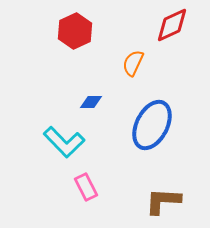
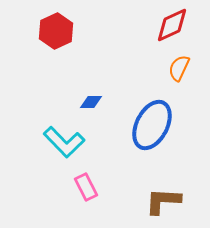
red hexagon: moved 19 px left
orange semicircle: moved 46 px right, 5 px down
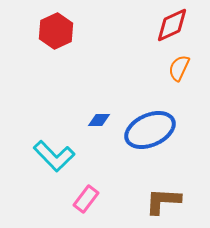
blue diamond: moved 8 px right, 18 px down
blue ellipse: moved 2 px left, 5 px down; rotated 39 degrees clockwise
cyan L-shape: moved 10 px left, 14 px down
pink rectangle: moved 12 px down; rotated 64 degrees clockwise
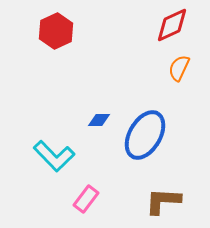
blue ellipse: moved 5 px left, 5 px down; rotated 36 degrees counterclockwise
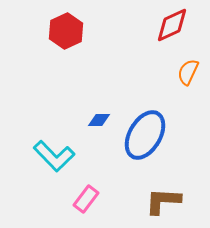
red hexagon: moved 10 px right
orange semicircle: moved 9 px right, 4 px down
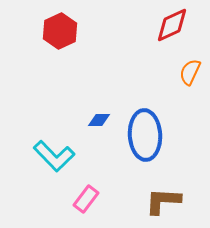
red hexagon: moved 6 px left
orange semicircle: moved 2 px right
blue ellipse: rotated 33 degrees counterclockwise
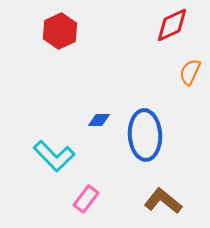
brown L-shape: rotated 36 degrees clockwise
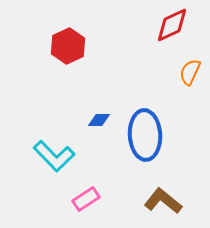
red hexagon: moved 8 px right, 15 px down
pink rectangle: rotated 20 degrees clockwise
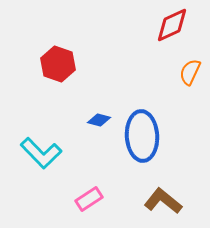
red hexagon: moved 10 px left, 18 px down; rotated 16 degrees counterclockwise
blue diamond: rotated 15 degrees clockwise
blue ellipse: moved 3 px left, 1 px down
cyan L-shape: moved 13 px left, 3 px up
pink rectangle: moved 3 px right
